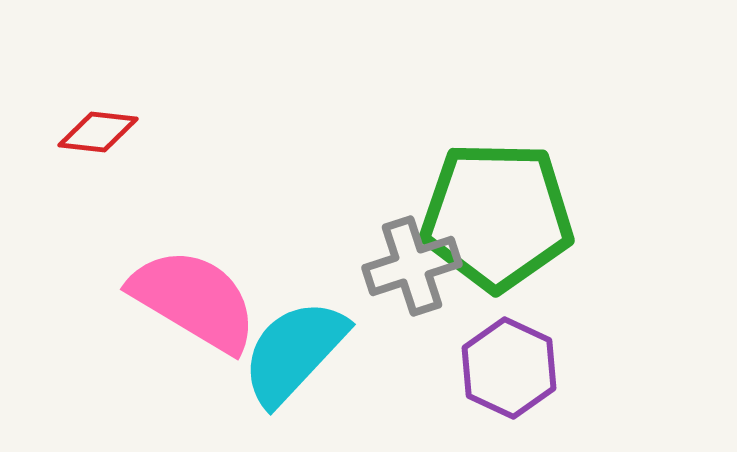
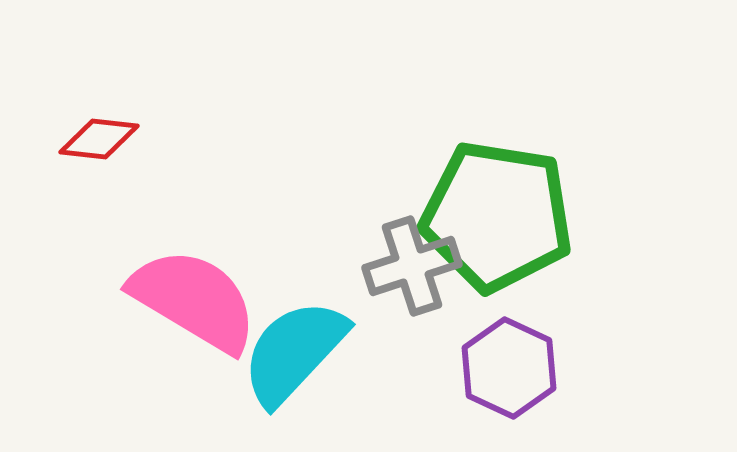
red diamond: moved 1 px right, 7 px down
green pentagon: rotated 8 degrees clockwise
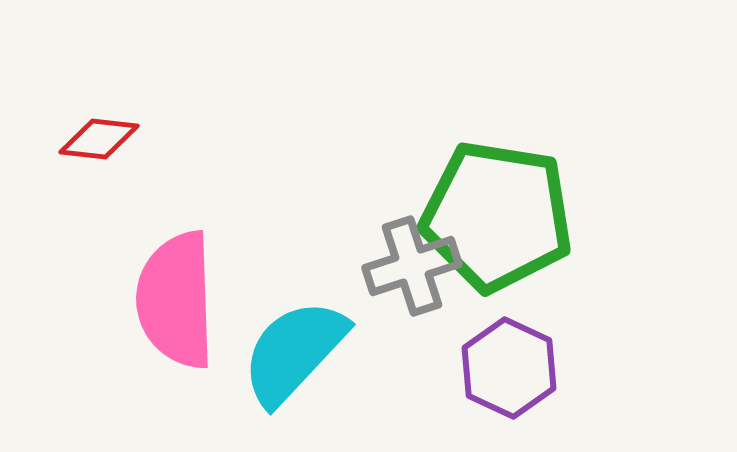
pink semicircle: moved 18 px left; rotated 123 degrees counterclockwise
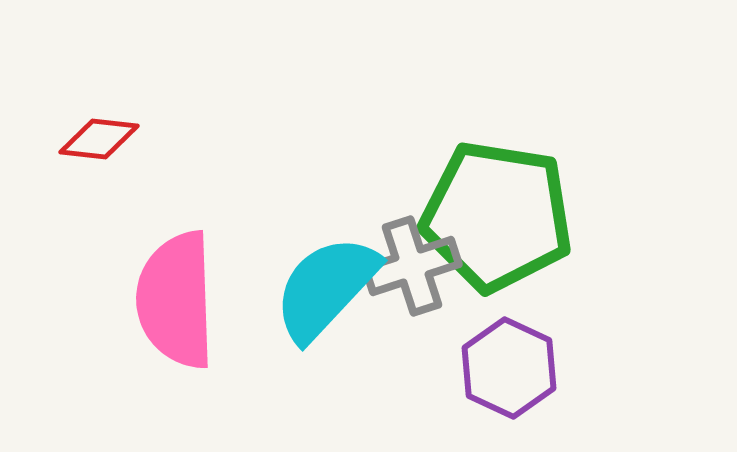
cyan semicircle: moved 32 px right, 64 px up
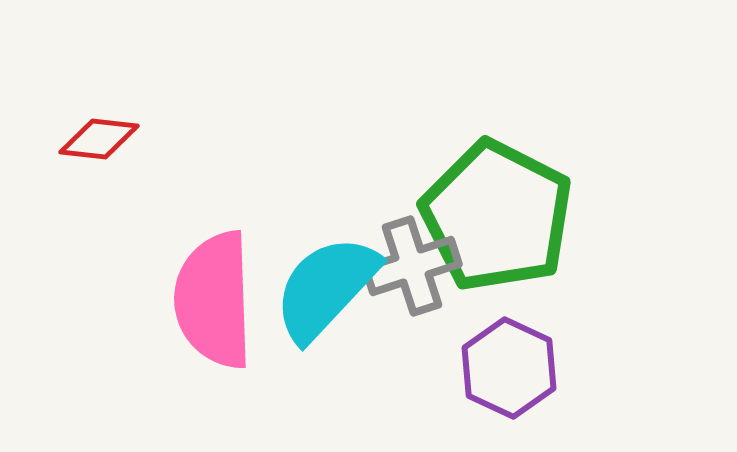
green pentagon: rotated 18 degrees clockwise
pink semicircle: moved 38 px right
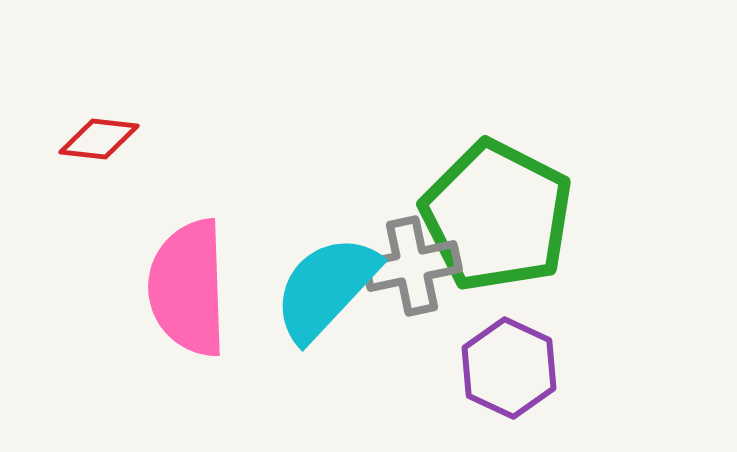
gray cross: rotated 6 degrees clockwise
pink semicircle: moved 26 px left, 12 px up
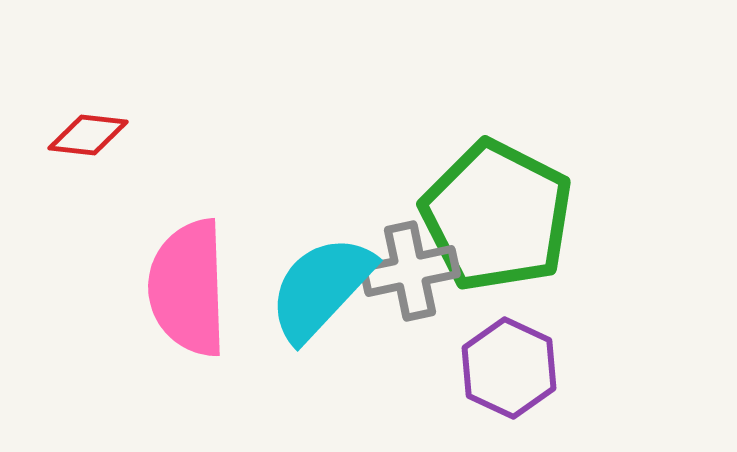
red diamond: moved 11 px left, 4 px up
gray cross: moved 2 px left, 5 px down
cyan semicircle: moved 5 px left
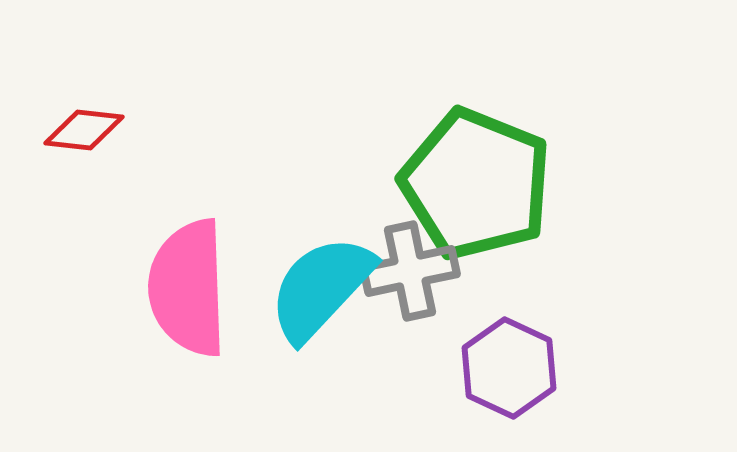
red diamond: moved 4 px left, 5 px up
green pentagon: moved 21 px left, 32 px up; rotated 5 degrees counterclockwise
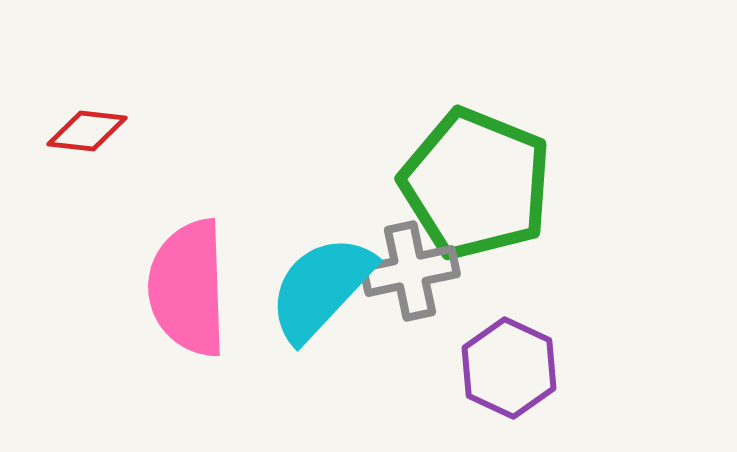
red diamond: moved 3 px right, 1 px down
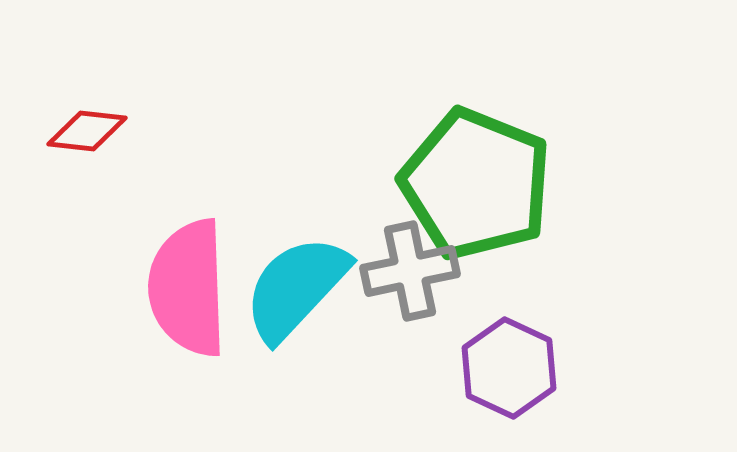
cyan semicircle: moved 25 px left
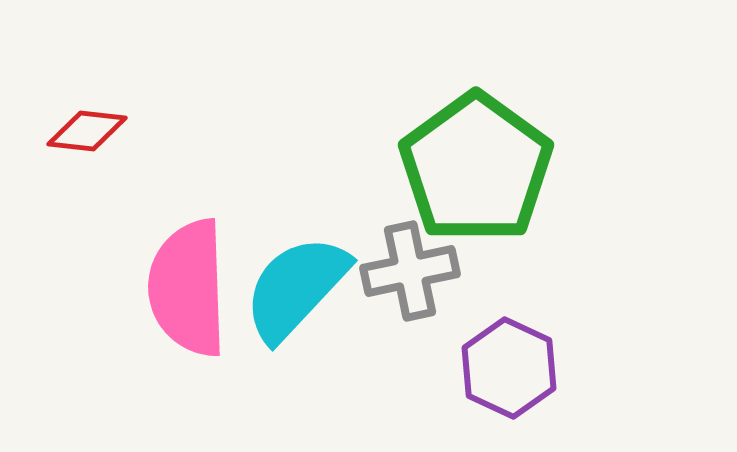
green pentagon: moved 16 px up; rotated 14 degrees clockwise
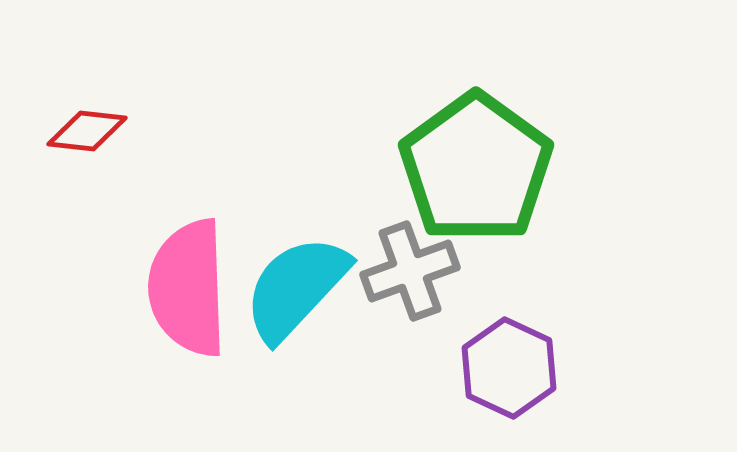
gray cross: rotated 8 degrees counterclockwise
